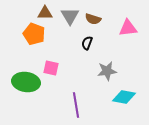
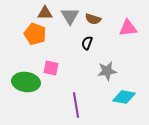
orange pentagon: moved 1 px right
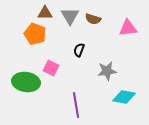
black semicircle: moved 8 px left, 7 px down
pink square: rotated 14 degrees clockwise
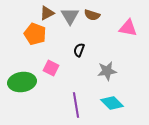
brown triangle: moved 2 px right; rotated 28 degrees counterclockwise
brown semicircle: moved 1 px left, 4 px up
pink triangle: rotated 18 degrees clockwise
green ellipse: moved 4 px left; rotated 16 degrees counterclockwise
cyan diamond: moved 12 px left, 6 px down; rotated 35 degrees clockwise
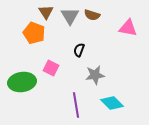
brown triangle: moved 1 px left, 1 px up; rotated 35 degrees counterclockwise
orange pentagon: moved 1 px left, 1 px up
gray star: moved 12 px left, 4 px down
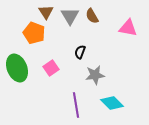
brown semicircle: moved 1 px down; rotated 42 degrees clockwise
black semicircle: moved 1 px right, 2 px down
pink square: rotated 28 degrees clockwise
green ellipse: moved 5 px left, 14 px up; rotated 76 degrees clockwise
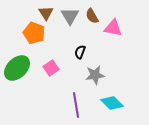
brown triangle: moved 1 px down
pink triangle: moved 15 px left
green ellipse: rotated 68 degrees clockwise
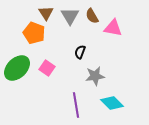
pink square: moved 4 px left; rotated 21 degrees counterclockwise
gray star: moved 1 px down
